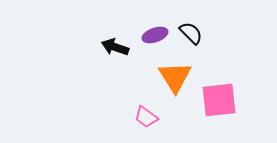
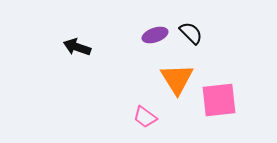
black arrow: moved 38 px left
orange triangle: moved 2 px right, 2 px down
pink trapezoid: moved 1 px left
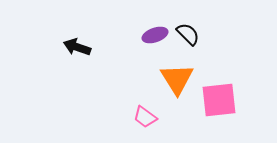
black semicircle: moved 3 px left, 1 px down
